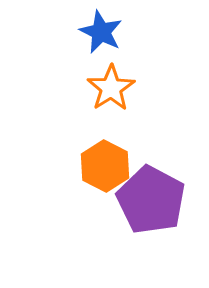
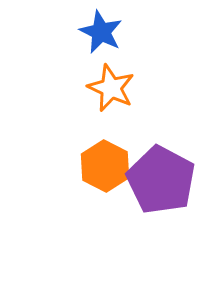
orange star: rotated 15 degrees counterclockwise
purple pentagon: moved 10 px right, 20 px up
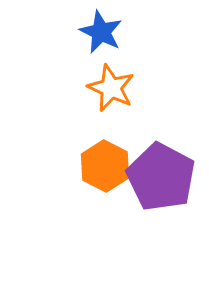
purple pentagon: moved 3 px up
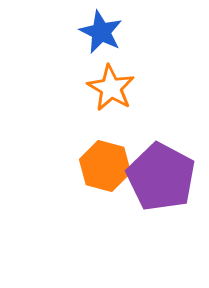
orange star: rotated 6 degrees clockwise
orange hexagon: rotated 12 degrees counterclockwise
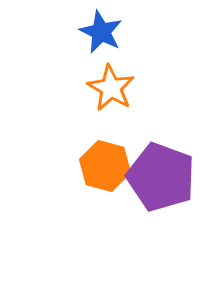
purple pentagon: rotated 8 degrees counterclockwise
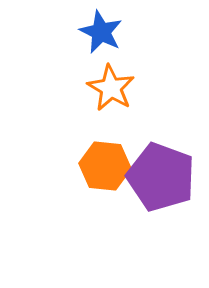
orange hexagon: rotated 9 degrees counterclockwise
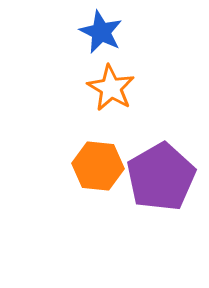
orange hexagon: moved 7 px left
purple pentagon: rotated 22 degrees clockwise
